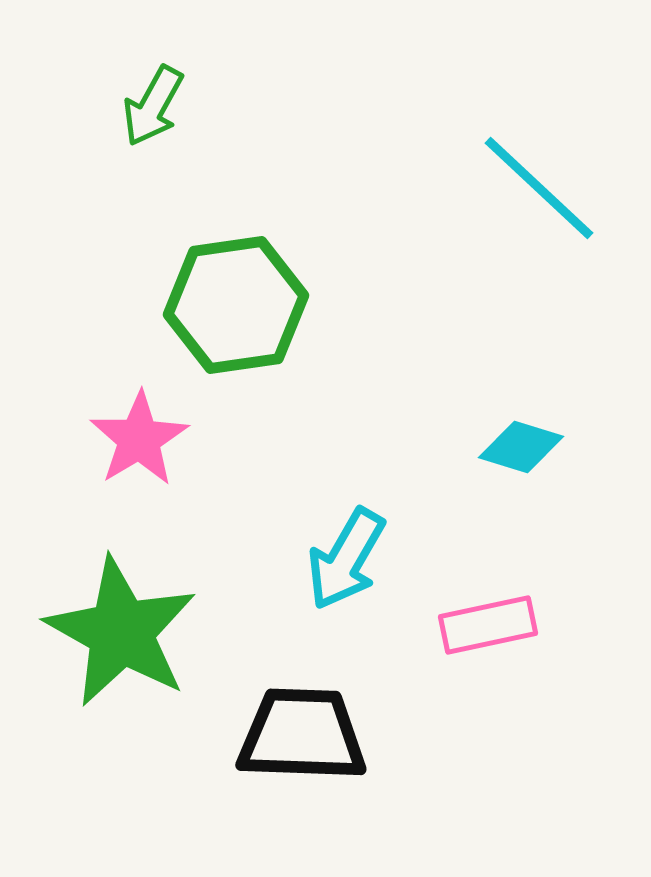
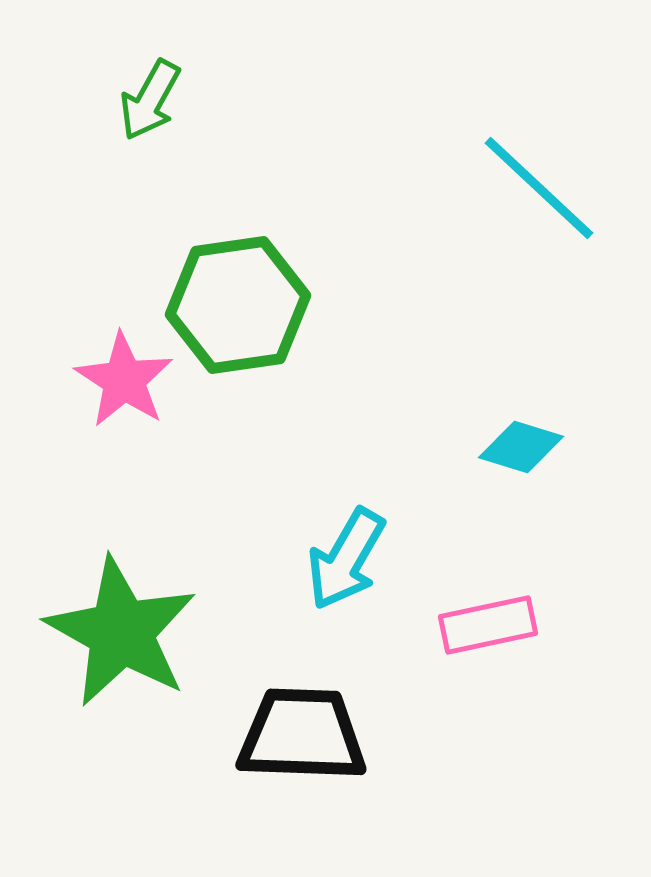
green arrow: moved 3 px left, 6 px up
green hexagon: moved 2 px right
pink star: moved 15 px left, 59 px up; rotated 8 degrees counterclockwise
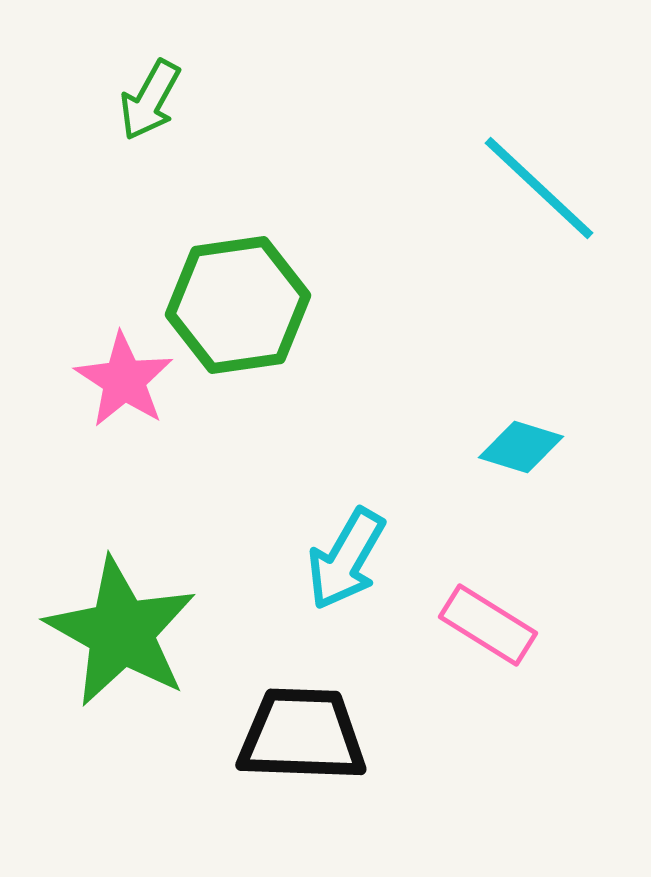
pink rectangle: rotated 44 degrees clockwise
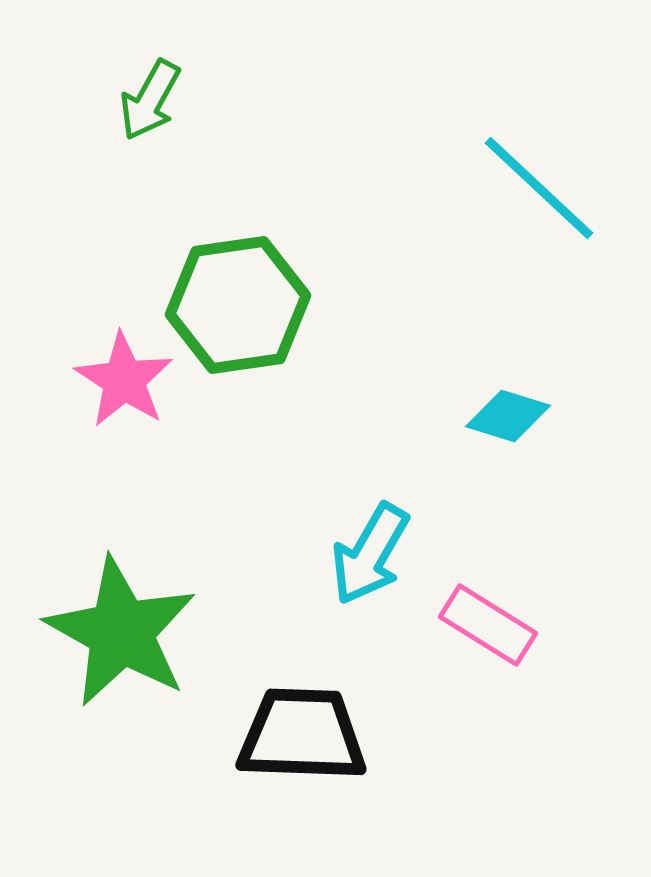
cyan diamond: moved 13 px left, 31 px up
cyan arrow: moved 24 px right, 5 px up
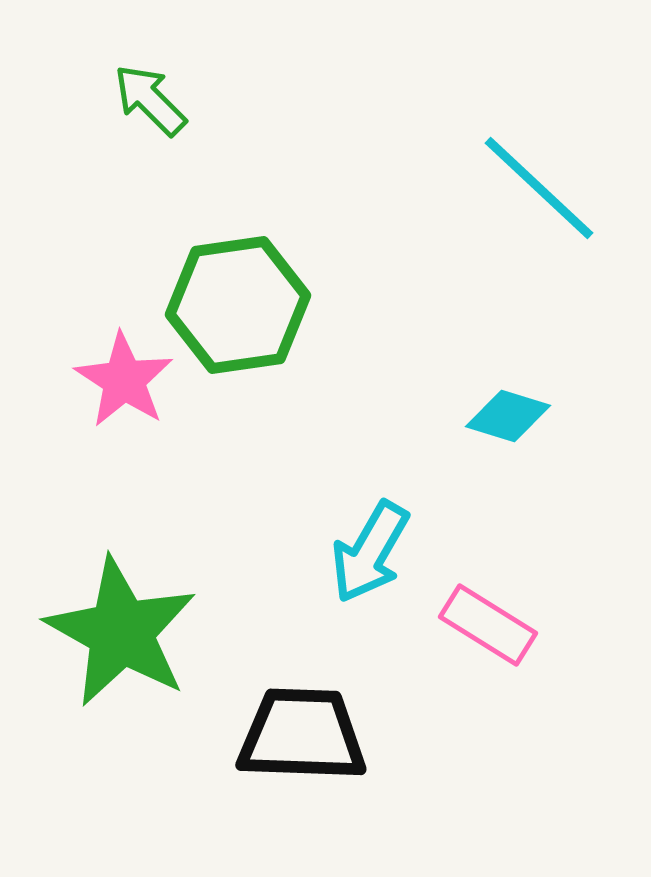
green arrow: rotated 106 degrees clockwise
cyan arrow: moved 2 px up
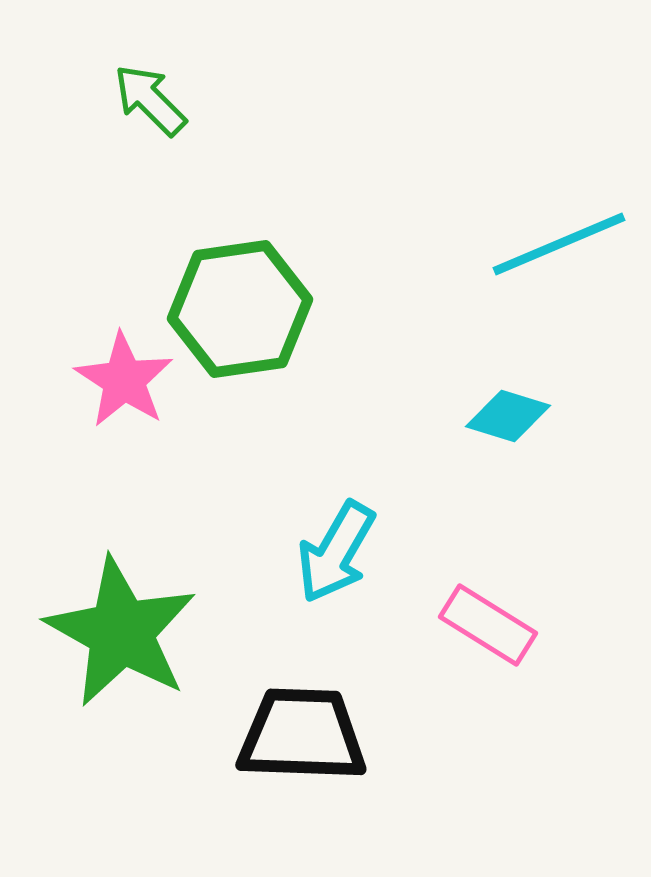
cyan line: moved 20 px right, 56 px down; rotated 66 degrees counterclockwise
green hexagon: moved 2 px right, 4 px down
cyan arrow: moved 34 px left
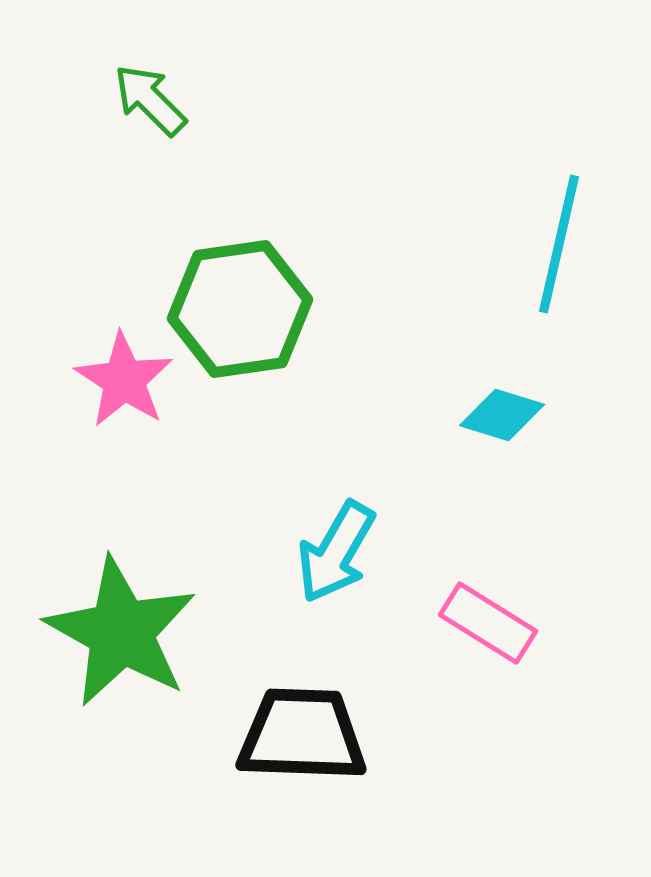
cyan line: rotated 54 degrees counterclockwise
cyan diamond: moved 6 px left, 1 px up
pink rectangle: moved 2 px up
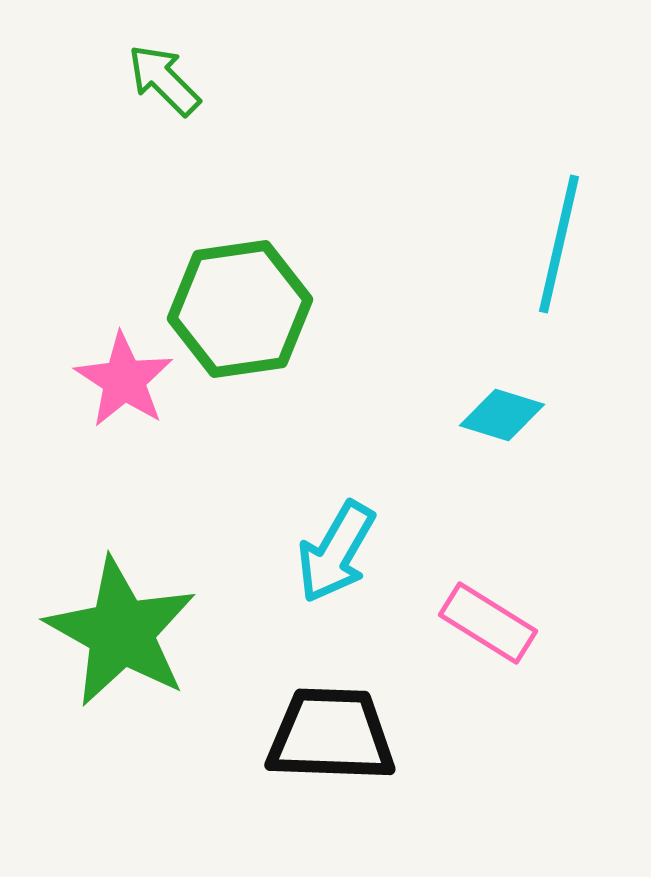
green arrow: moved 14 px right, 20 px up
black trapezoid: moved 29 px right
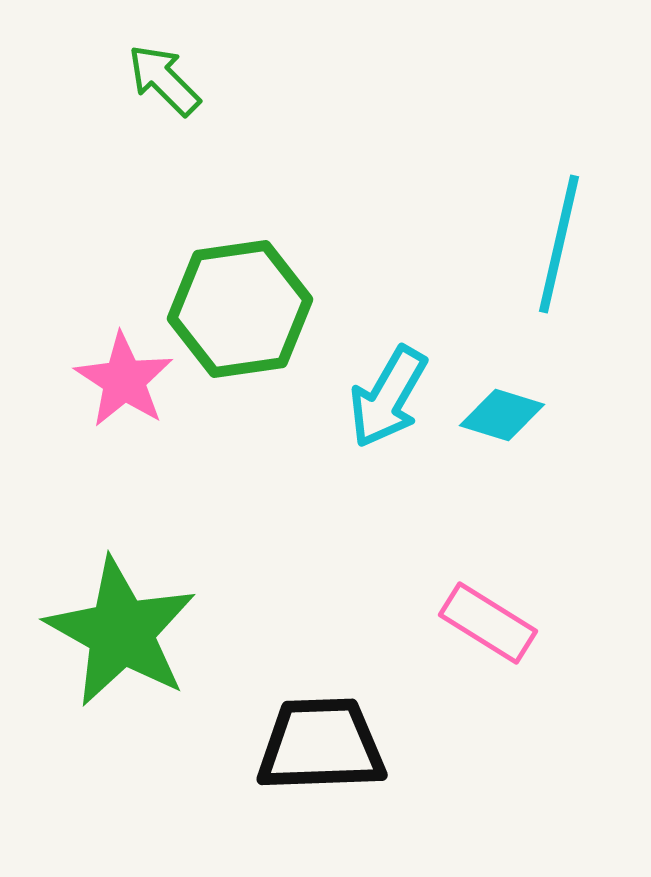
cyan arrow: moved 52 px right, 155 px up
black trapezoid: moved 10 px left, 10 px down; rotated 4 degrees counterclockwise
